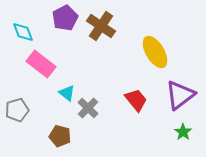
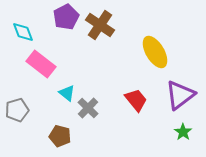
purple pentagon: moved 1 px right, 1 px up
brown cross: moved 1 px left, 1 px up
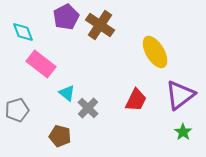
red trapezoid: rotated 65 degrees clockwise
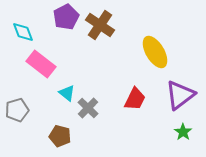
red trapezoid: moved 1 px left, 1 px up
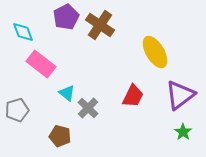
red trapezoid: moved 2 px left, 3 px up
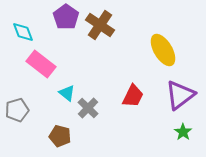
purple pentagon: rotated 10 degrees counterclockwise
yellow ellipse: moved 8 px right, 2 px up
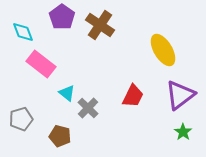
purple pentagon: moved 4 px left
gray pentagon: moved 4 px right, 9 px down
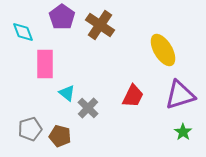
pink rectangle: moved 4 px right; rotated 52 degrees clockwise
purple triangle: rotated 20 degrees clockwise
gray pentagon: moved 9 px right, 10 px down
